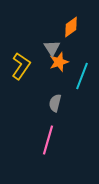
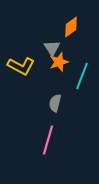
yellow L-shape: rotated 84 degrees clockwise
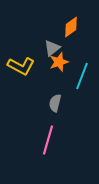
gray triangle: rotated 24 degrees clockwise
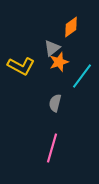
cyan line: rotated 16 degrees clockwise
pink line: moved 4 px right, 8 px down
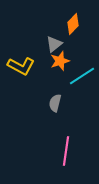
orange diamond: moved 2 px right, 3 px up; rotated 10 degrees counterclockwise
gray triangle: moved 2 px right, 4 px up
orange star: moved 1 px right, 1 px up
cyan line: rotated 20 degrees clockwise
pink line: moved 14 px right, 3 px down; rotated 8 degrees counterclockwise
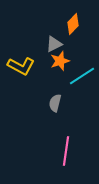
gray triangle: rotated 12 degrees clockwise
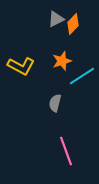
gray triangle: moved 2 px right, 25 px up
orange star: moved 2 px right
pink line: rotated 28 degrees counterclockwise
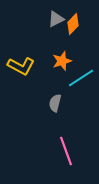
cyan line: moved 1 px left, 2 px down
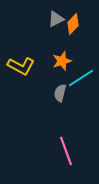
gray semicircle: moved 5 px right, 10 px up
